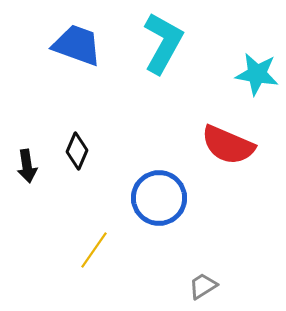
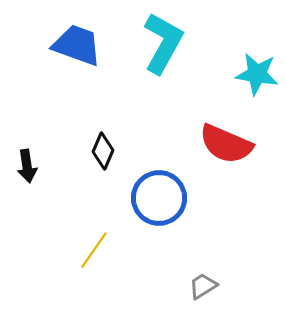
red semicircle: moved 2 px left, 1 px up
black diamond: moved 26 px right
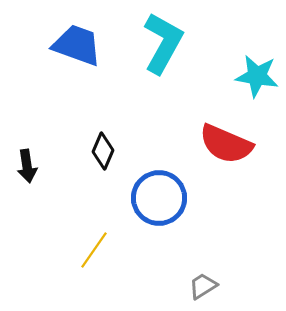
cyan star: moved 2 px down
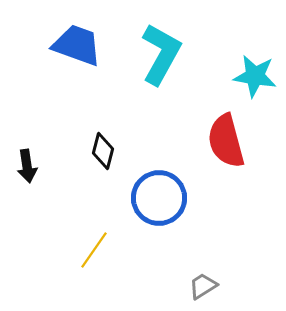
cyan L-shape: moved 2 px left, 11 px down
cyan star: moved 2 px left
red semicircle: moved 3 px up; rotated 52 degrees clockwise
black diamond: rotated 9 degrees counterclockwise
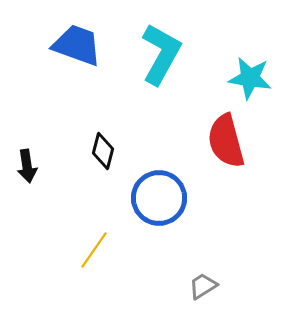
cyan star: moved 5 px left, 2 px down
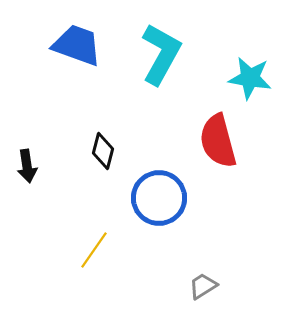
red semicircle: moved 8 px left
